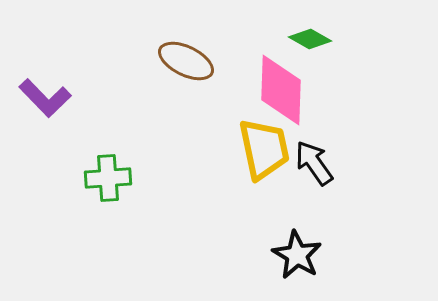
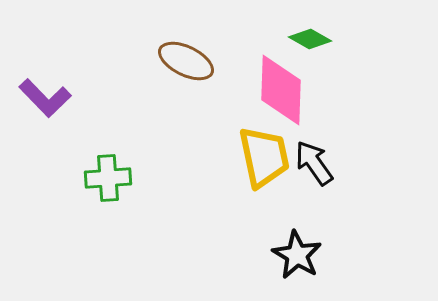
yellow trapezoid: moved 8 px down
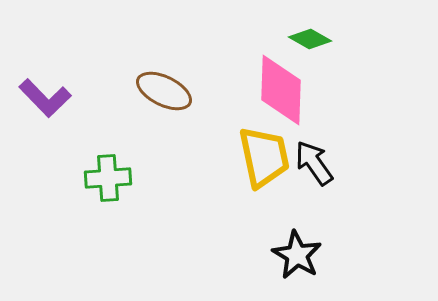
brown ellipse: moved 22 px left, 30 px down
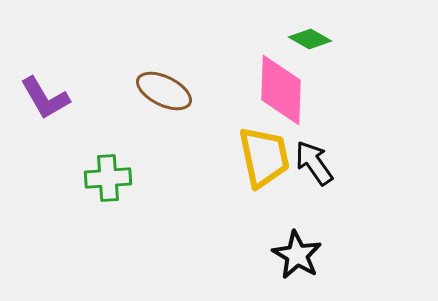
purple L-shape: rotated 14 degrees clockwise
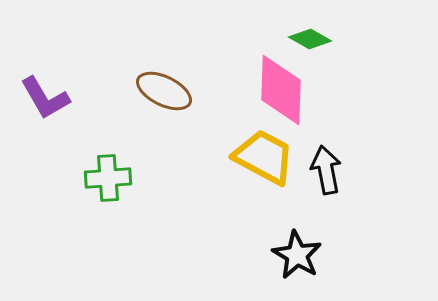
yellow trapezoid: rotated 50 degrees counterclockwise
black arrow: moved 12 px right, 7 px down; rotated 24 degrees clockwise
